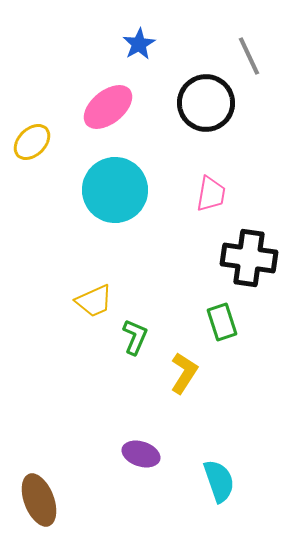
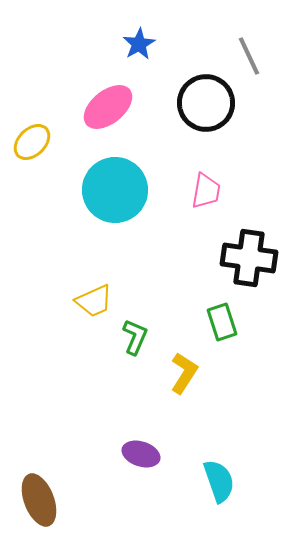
pink trapezoid: moved 5 px left, 3 px up
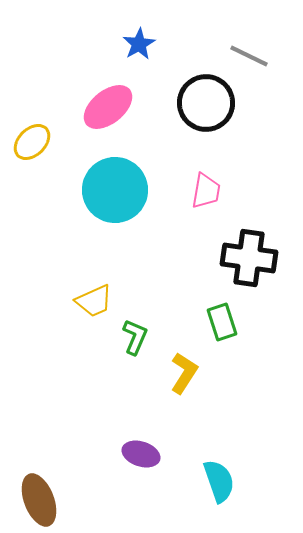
gray line: rotated 39 degrees counterclockwise
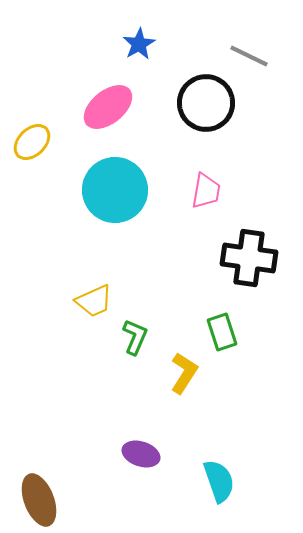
green rectangle: moved 10 px down
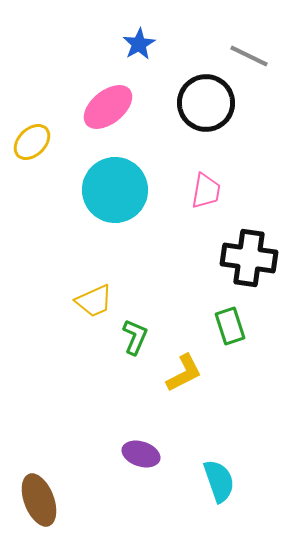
green rectangle: moved 8 px right, 6 px up
yellow L-shape: rotated 30 degrees clockwise
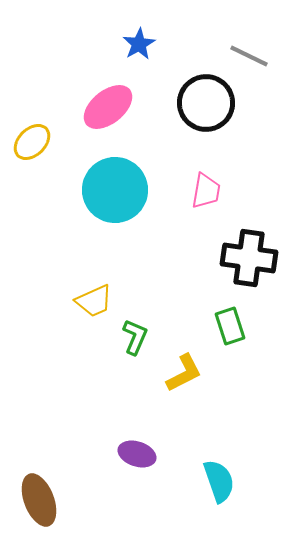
purple ellipse: moved 4 px left
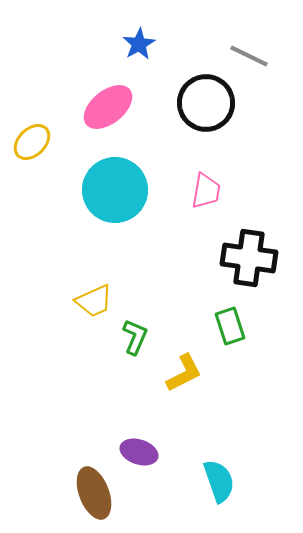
purple ellipse: moved 2 px right, 2 px up
brown ellipse: moved 55 px right, 7 px up
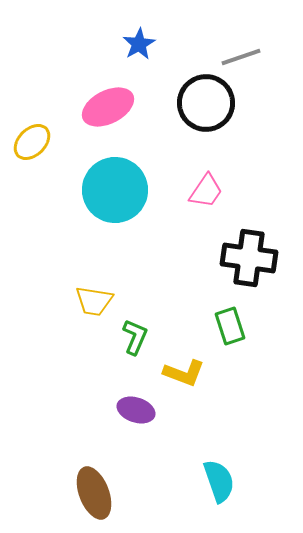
gray line: moved 8 px left, 1 px down; rotated 45 degrees counterclockwise
pink ellipse: rotated 12 degrees clockwise
pink trapezoid: rotated 24 degrees clockwise
yellow trapezoid: rotated 33 degrees clockwise
yellow L-shape: rotated 48 degrees clockwise
purple ellipse: moved 3 px left, 42 px up
